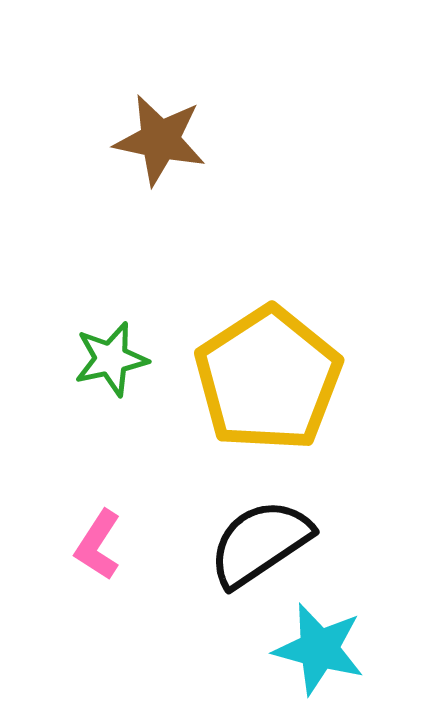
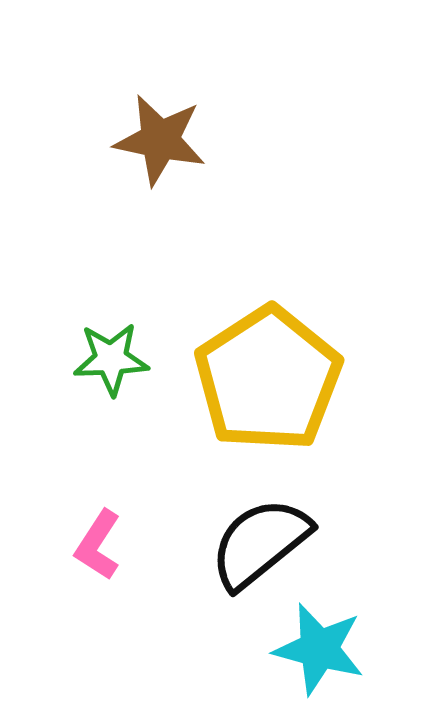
green star: rotated 10 degrees clockwise
black semicircle: rotated 5 degrees counterclockwise
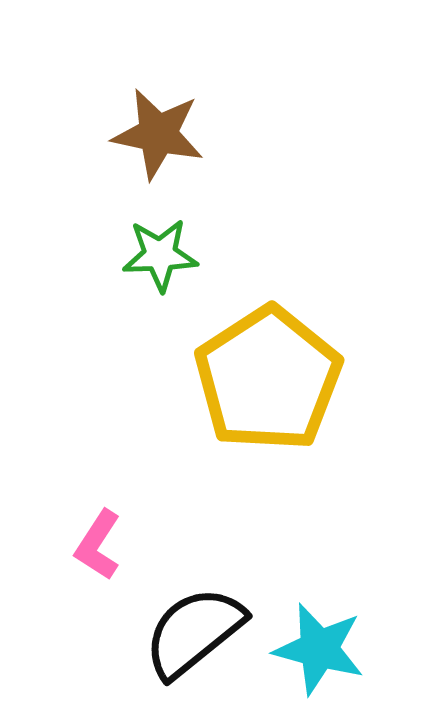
brown star: moved 2 px left, 6 px up
green star: moved 49 px right, 104 px up
black semicircle: moved 66 px left, 89 px down
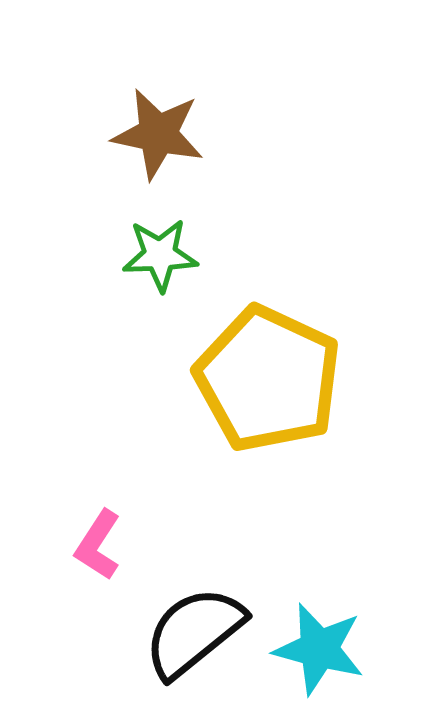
yellow pentagon: rotated 14 degrees counterclockwise
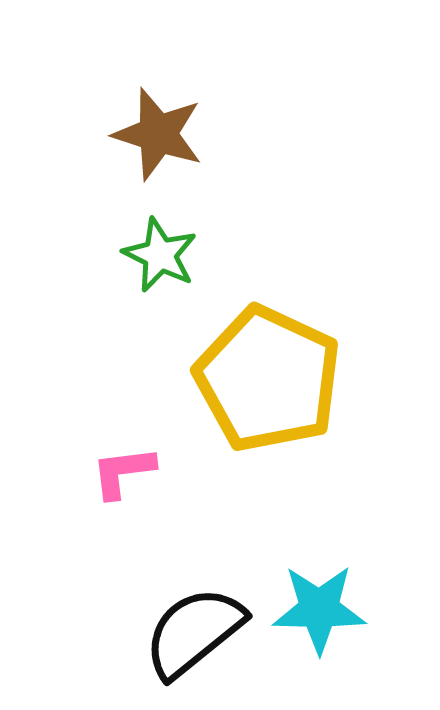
brown star: rotated 6 degrees clockwise
green star: rotated 28 degrees clockwise
pink L-shape: moved 25 px right, 73 px up; rotated 50 degrees clockwise
cyan star: moved 40 px up; rotated 14 degrees counterclockwise
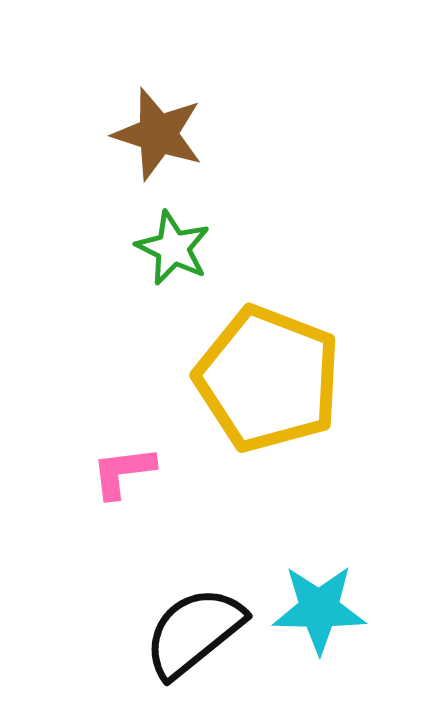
green star: moved 13 px right, 7 px up
yellow pentagon: rotated 4 degrees counterclockwise
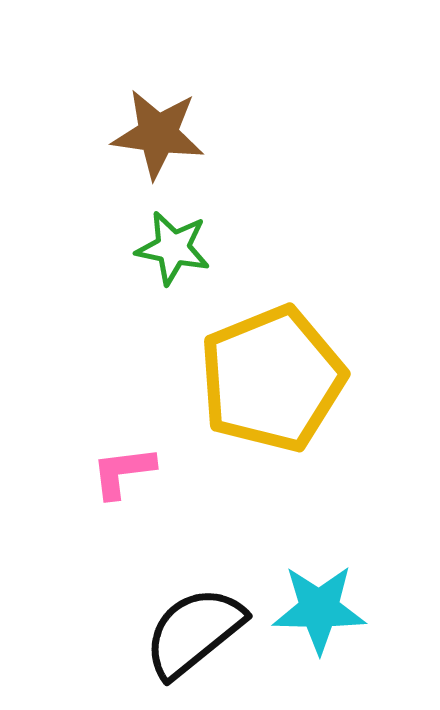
brown star: rotated 10 degrees counterclockwise
green star: rotated 14 degrees counterclockwise
yellow pentagon: moved 4 px right; rotated 29 degrees clockwise
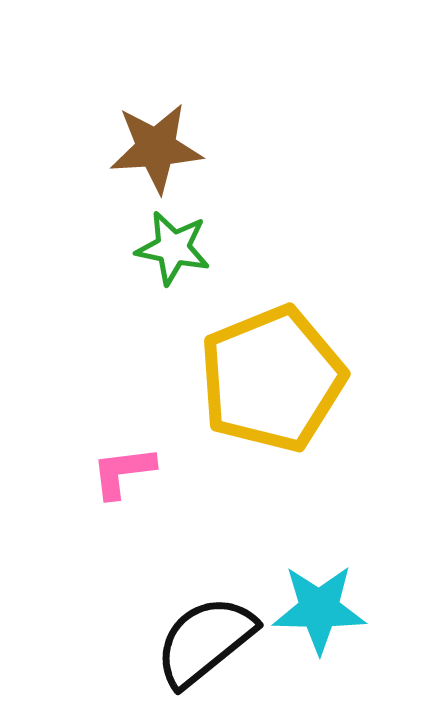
brown star: moved 2 px left, 14 px down; rotated 12 degrees counterclockwise
black semicircle: moved 11 px right, 9 px down
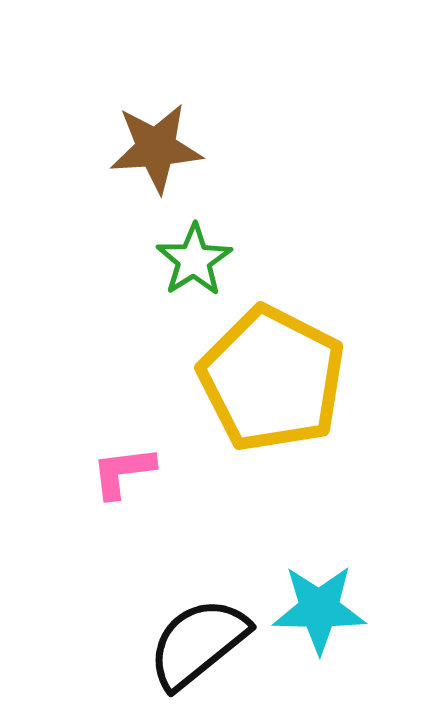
green star: moved 21 px right, 12 px down; rotated 28 degrees clockwise
yellow pentagon: rotated 23 degrees counterclockwise
black semicircle: moved 7 px left, 2 px down
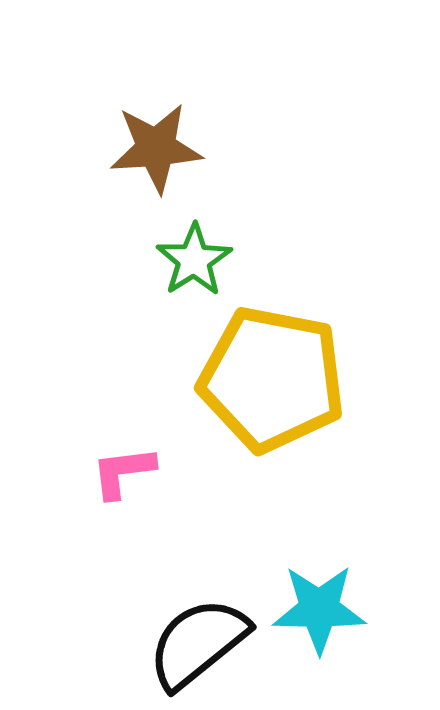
yellow pentagon: rotated 16 degrees counterclockwise
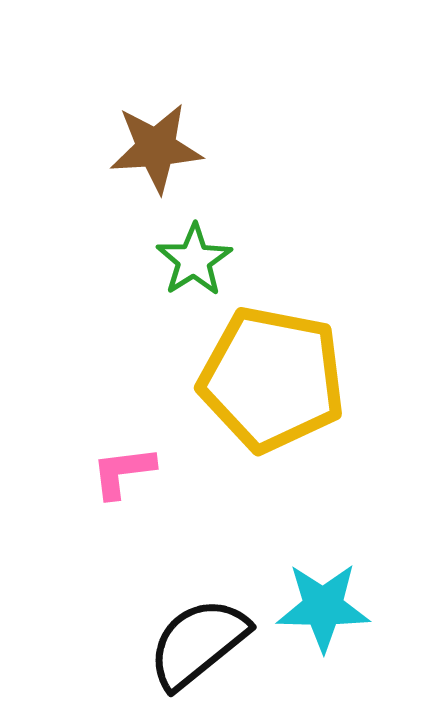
cyan star: moved 4 px right, 2 px up
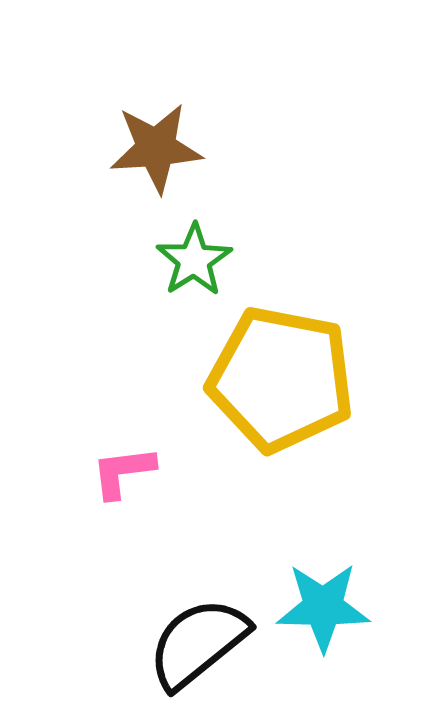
yellow pentagon: moved 9 px right
